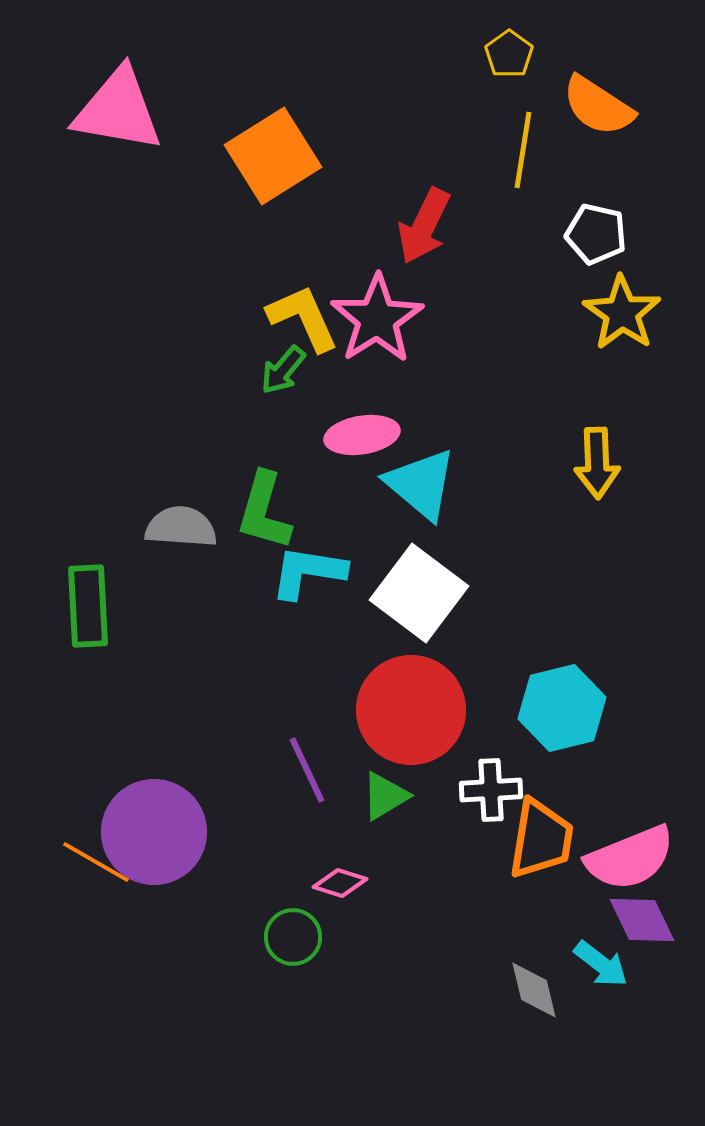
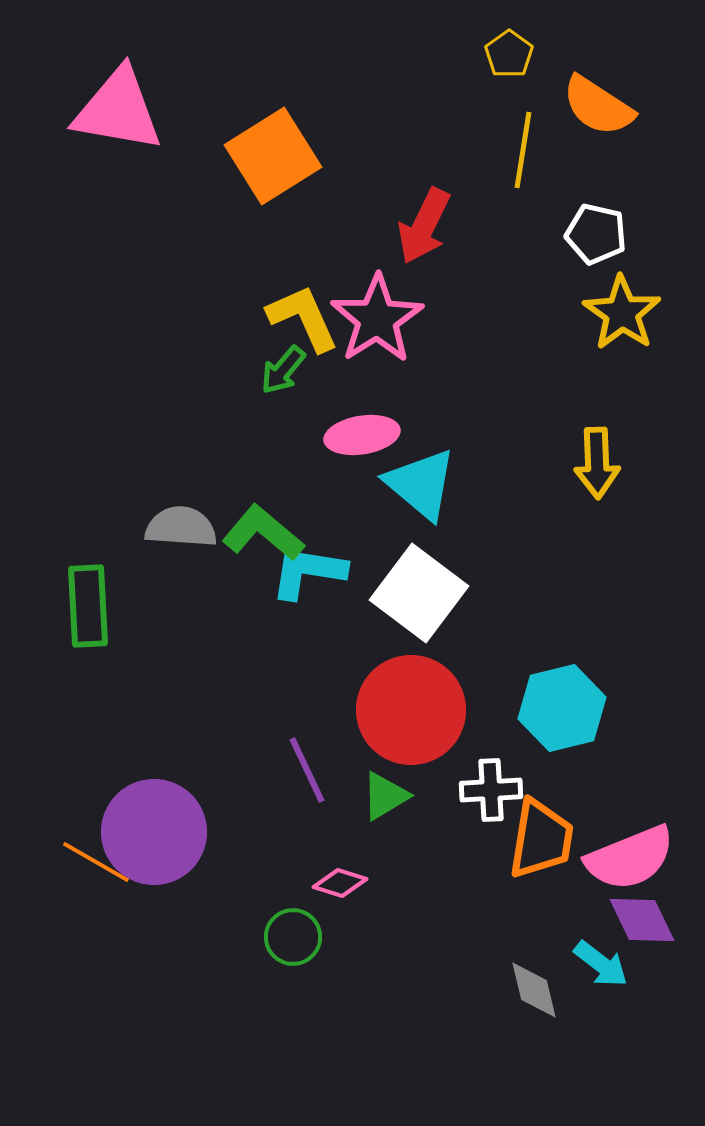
green L-shape: moved 1 px left, 22 px down; rotated 114 degrees clockwise
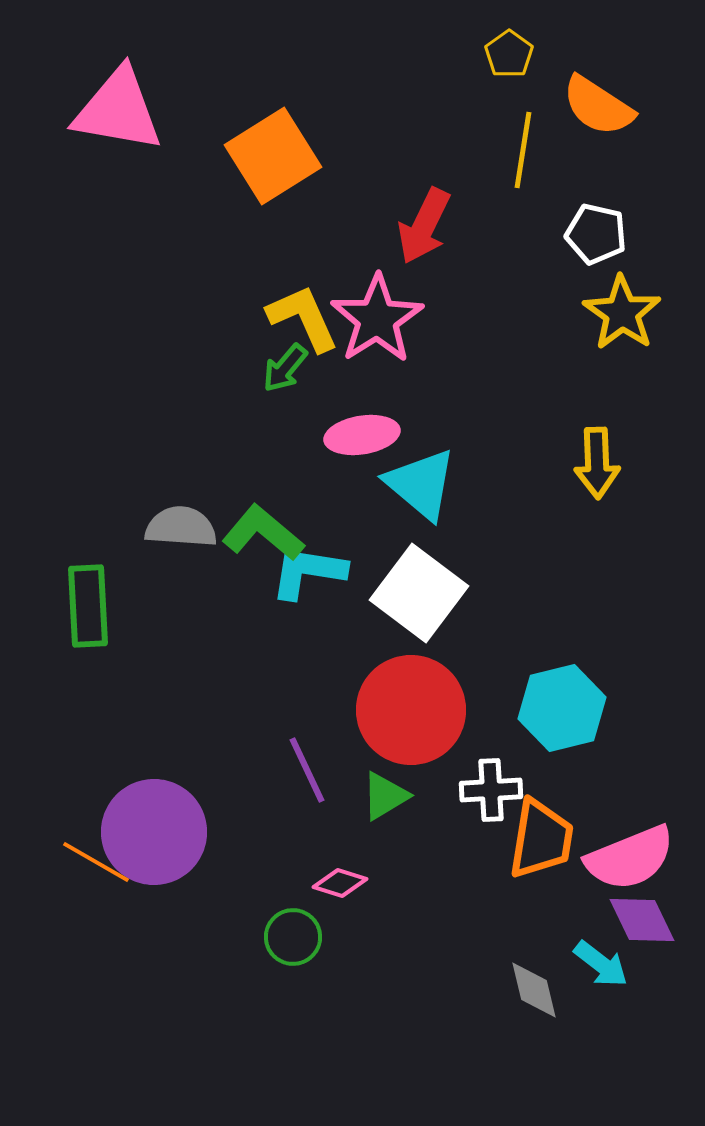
green arrow: moved 2 px right, 2 px up
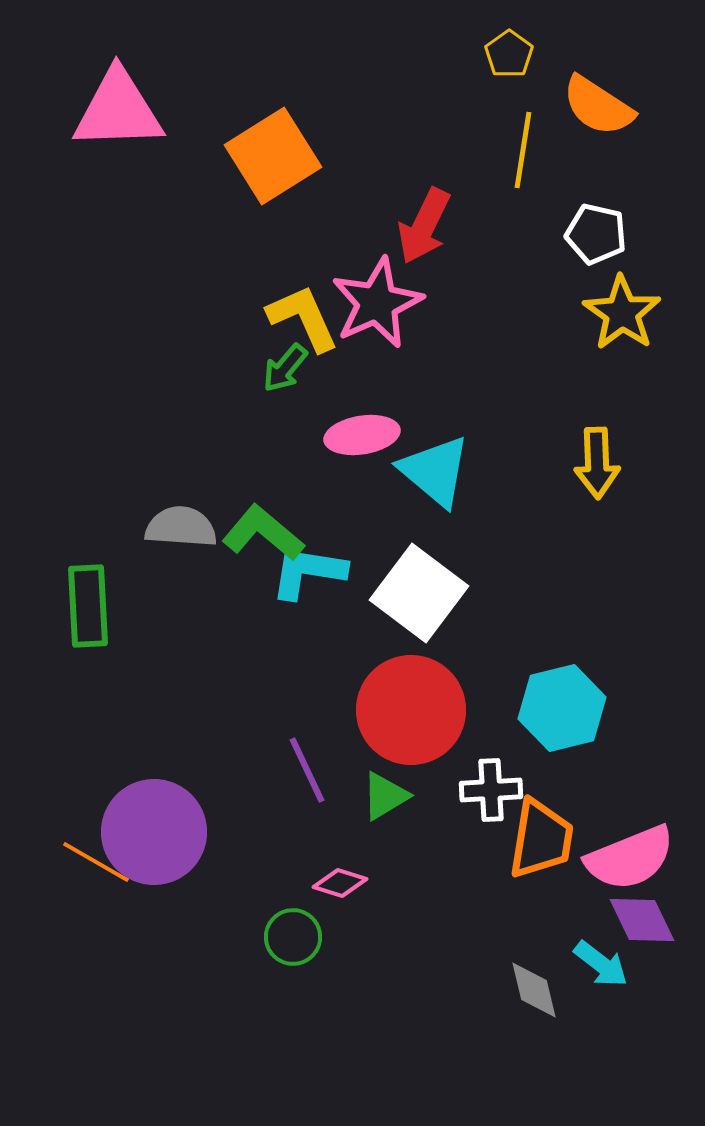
pink triangle: rotated 12 degrees counterclockwise
pink star: moved 16 px up; rotated 8 degrees clockwise
cyan triangle: moved 14 px right, 13 px up
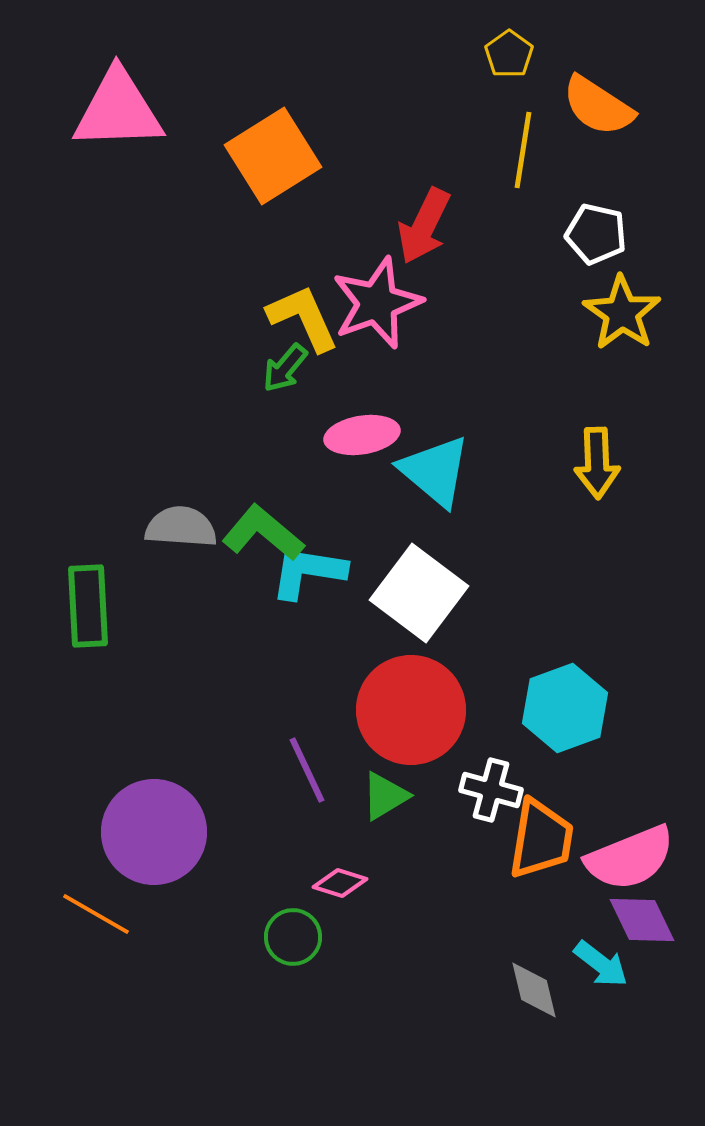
pink star: rotated 4 degrees clockwise
cyan hexagon: moved 3 px right; rotated 6 degrees counterclockwise
white cross: rotated 18 degrees clockwise
orange line: moved 52 px down
